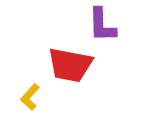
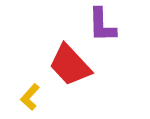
red trapezoid: rotated 36 degrees clockwise
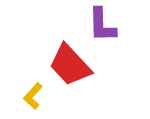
yellow L-shape: moved 3 px right, 1 px up
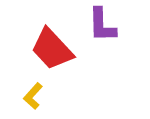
red trapezoid: moved 18 px left, 16 px up
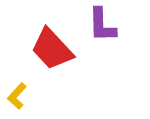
yellow L-shape: moved 16 px left
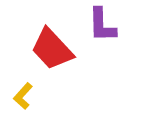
yellow L-shape: moved 6 px right
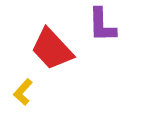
yellow L-shape: moved 4 px up
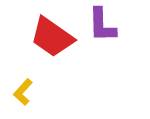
red trapezoid: moved 12 px up; rotated 12 degrees counterclockwise
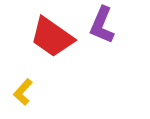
purple L-shape: rotated 24 degrees clockwise
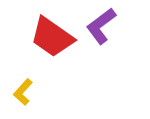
purple L-shape: moved 1 px left, 1 px down; rotated 30 degrees clockwise
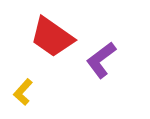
purple L-shape: moved 34 px down
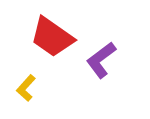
yellow L-shape: moved 3 px right, 4 px up
